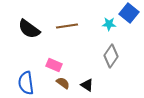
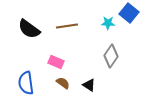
cyan star: moved 1 px left, 1 px up
pink rectangle: moved 2 px right, 3 px up
black triangle: moved 2 px right
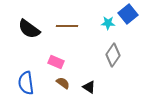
blue square: moved 1 px left, 1 px down; rotated 12 degrees clockwise
brown line: rotated 10 degrees clockwise
gray diamond: moved 2 px right, 1 px up
black triangle: moved 2 px down
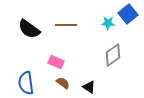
brown line: moved 1 px left, 1 px up
gray diamond: rotated 20 degrees clockwise
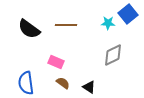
gray diamond: rotated 10 degrees clockwise
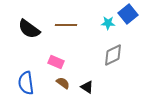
black triangle: moved 2 px left
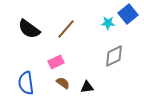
brown line: moved 4 px down; rotated 50 degrees counterclockwise
gray diamond: moved 1 px right, 1 px down
pink rectangle: rotated 49 degrees counterclockwise
black triangle: rotated 40 degrees counterclockwise
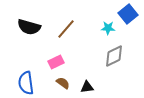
cyan star: moved 5 px down
black semicircle: moved 2 px up; rotated 20 degrees counterclockwise
